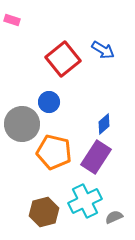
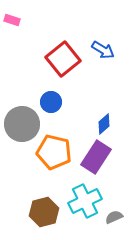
blue circle: moved 2 px right
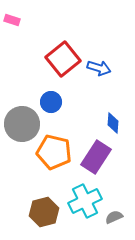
blue arrow: moved 4 px left, 18 px down; rotated 15 degrees counterclockwise
blue diamond: moved 9 px right, 1 px up; rotated 45 degrees counterclockwise
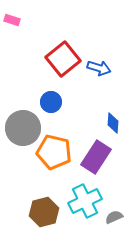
gray circle: moved 1 px right, 4 px down
